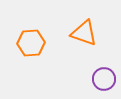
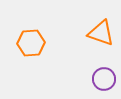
orange triangle: moved 17 px right
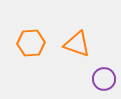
orange triangle: moved 24 px left, 11 px down
